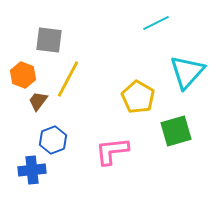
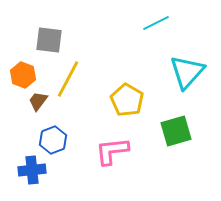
yellow pentagon: moved 11 px left, 3 px down
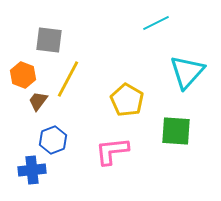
green square: rotated 20 degrees clockwise
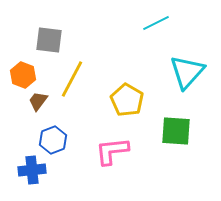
yellow line: moved 4 px right
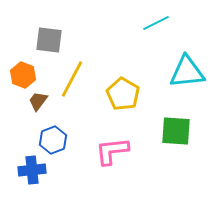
cyan triangle: rotated 42 degrees clockwise
yellow pentagon: moved 4 px left, 6 px up
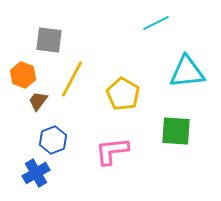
blue cross: moved 4 px right, 3 px down; rotated 24 degrees counterclockwise
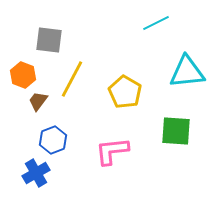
yellow pentagon: moved 2 px right, 2 px up
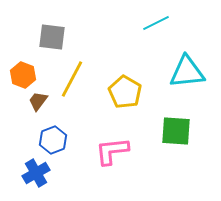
gray square: moved 3 px right, 3 px up
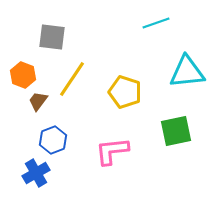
cyan line: rotated 8 degrees clockwise
yellow line: rotated 6 degrees clockwise
yellow pentagon: rotated 12 degrees counterclockwise
green square: rotated 16 degrees counterclockwise
